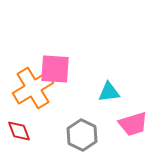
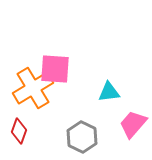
pink trapezoid: rotated 148 degrees clockwise
red diamond: rotated 40 degrees clockwise
gray hexagon: moved 2 px down
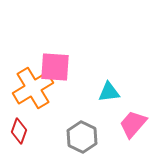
pink square: moved 2 px up
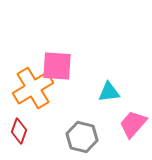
pink square: moved 2 px right, 1 px up
gray hexagon: rotated 12 degrees counterclockwise
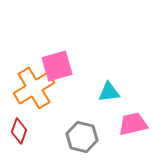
pink square: rotated 20 degrees counterclockwise
orange cross: moved 1 px right
pink trapezoid: rotated 36 degrees clockwise
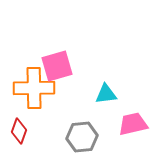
orange cross: rotated 30 degrees clockwise
cyan triangle: moved 3 px left, 2 px down
gray hexagon: rotated 20 degrees counterclockwise
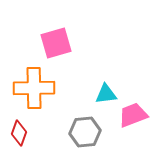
pink square: moved 1 px left, 23 px up
pink trapezoid: moved 9 px up; rotated 8 degrees counterclockwise
red diamond: moved 2 px down
gray hexagon: moved 3 px right, 5 px up
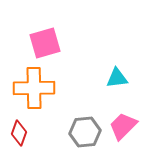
pink square: moved 11 px left
cyan triangle: moved 11 px right, 16 px up
pink trapezoid: moved 10 px left, 11 px down; rotated 24 degrees counterclockwise
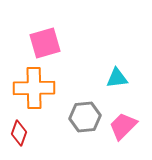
gray hexagon: moved 15 px up
